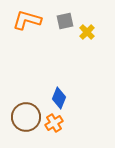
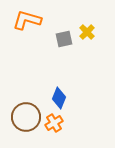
gray square: moved 1 px left, 18 px down
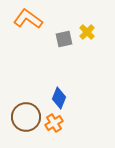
orange L-shape: moved 1 px right, 1 px up; rotated 20 degrees clockwise
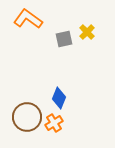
brown circle: moved 1 px right
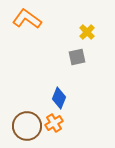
orange L-shape: moved 1 px left
gray square: moved 13 px right, 18 px down
brown circle: moved 9 px down
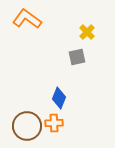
orange cross: rotated 30 degrees clockwise
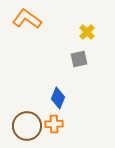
gray square: moved 2 px right, 2 px down
blue diamond: moved 1 px left
orange cross: moved 1 px down
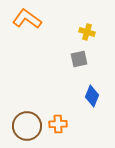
yellow cross: rotated 28 degrees counterclockwise
blue diamond: moved 34 px right, 2 px up
orange cross: moved 4 px right
